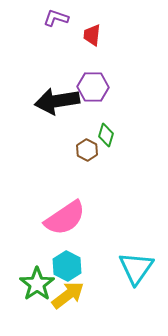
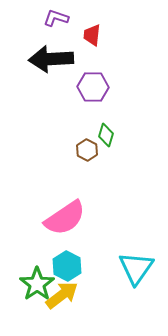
black arrow: moved 6 px left, 42 px up; rotated 6 degrees clockwise
yellow arrow: moved 6 px left
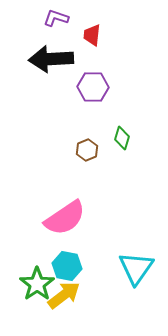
green diamond: moved 16 px right, 3 px down
brown hexagon: rotated 10 degrees clockwise
cyan hexagon: rotated 16 degrees counterclockwise
yellow arrow: moved 2 px right
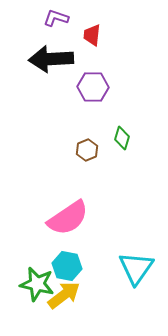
pink semicircle: moved 3 px right
green star: rotated 24 degrees counterclockwise
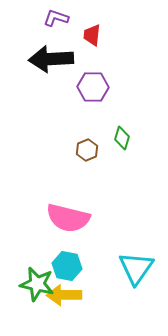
pink semicircle: rotated 48 degrees clockwise
yellow arrow: rotated 144 degrees counterclockwise
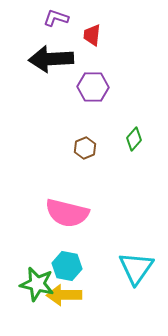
green diamond: moved 12 px right, 1 px down; rotated 25 degrees clockwise
brown hexagon: moved 2 px left, 2 px up
pink semicircle: moved 1 px left, 5 px up
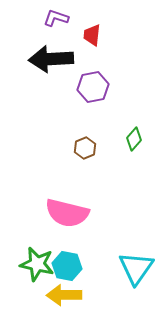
purple hexagon: rotated 12 degrees counterclockwise
green star: moved 20 px up
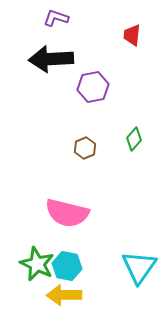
red trapezoid: moved 40 px right
green star: rotated 12 degrees clockwise
cyan triangle: moved 3 px right, 1 px up
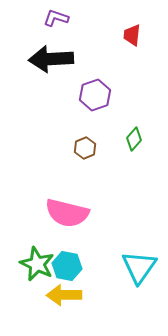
purple hexagon: moved 2 px right, 8 px down; rotated 8 degrees counterclockwise
